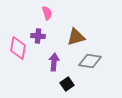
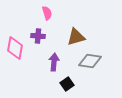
pink diamond: moved 3 px left
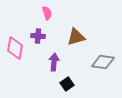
gray diamond: moved 13 px right, 1 px down
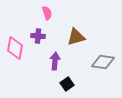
purple arrow: moved 1 px right, 1 px up
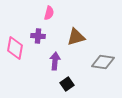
pink semicircle: moved 2 px right; rotated 32 degrees clockwise
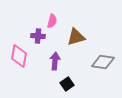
pink semicircle: moved 3 px right, 8 px down
pink diamond: moved 4 px right, 8 px down
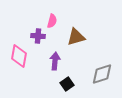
gray diamond: moved 1 px left, 12 px down; rotated 25 degrees counterclockwise
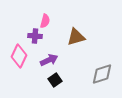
pink semicircle: moved 7 px left
purple cross: moved 3 px left
pink diamond: rotated 15 degrees clockwise
purple arrow: moved 6 px left, 1 px up; rotated 60 degrees clockwise
black square: moved 12 px left, 4 px up
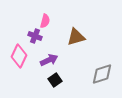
purple cross: rotated 16 degrees clockwise
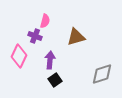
purple arrow: moved 1 px right; rotated 60 degrees counterclockwise
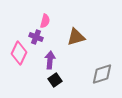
purple cross: moved 1 px right, 1 px down
pink diamond: moved 3 px up
